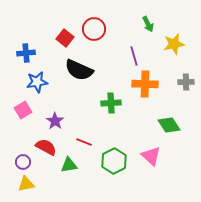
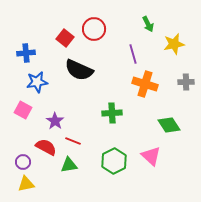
purple line: moved 1 px left, 2 px up
orange cross: rotated 15 degrees clockwise
green cross: moved 1 px right, 10 px down
pink square: rotated 30 degrees counterclockwise
red line: moved 11 px left, 1 px up
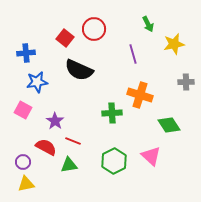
orange cross: moved 5 px left, 11 px down
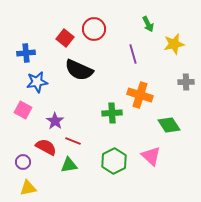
yellow triangle: moved 2 px right, 4 px down
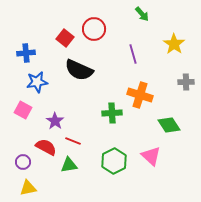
green arrow: moved 6 px left, 10 px up; rotated 14 degrees counterclockwise
yellow star: rotated 25 degrees counterclockwise
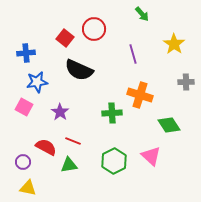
pink square: moved 1 px right, 3 px up
purple star: moved 5 px right, 9 px up
yellow triangle: rotated 24 degrees clockwise
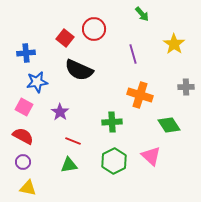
gray cross: moved 5 px down
green cross: moved 9 px down
red semicircle: moved 23 px left, 11 px up
